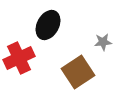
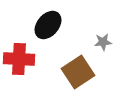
black ellipse: rotated 12 degrees clockwise
red cross: moved 1 px down; rotated 28 degrees clockwise
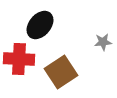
black ellipse: moved 8 px left
brown square: moved 17 px left
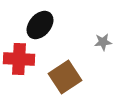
brown square: moved 4 px right, 5 px down
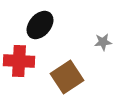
red cross: moved 2 px down
brown square: moved 2 px right
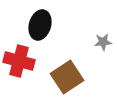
black ellipse: rotated 24 degrees counterclockwise
red cross: rotated 12 degrees clockwise
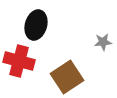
black ellipse: moved 4 px left
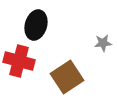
gray star: moved 1 px down
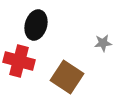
brown square: rotated 24 degrees counterclockwise
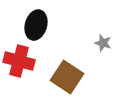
gray star: rotated 24 degrees clockwise
